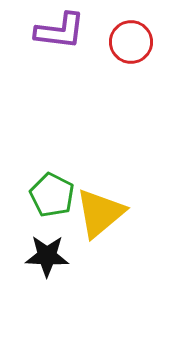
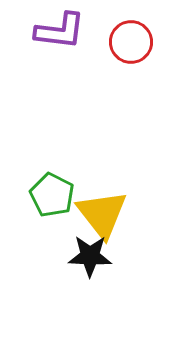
yellow triangle: moved 2 px right, 1 px down; rotated 28 degrees counterclockwise
black star: moved 43 px right
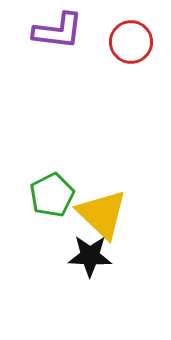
purple L-shape: moved 2 px left
green pentagon: rotated 18 degrees clockwise
yellow triangle: rotated 8 degrees counterclockwise
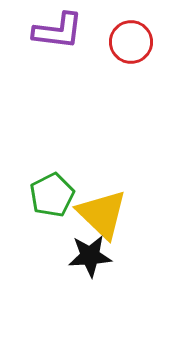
black star: rotated 6 degrees counterclockwise
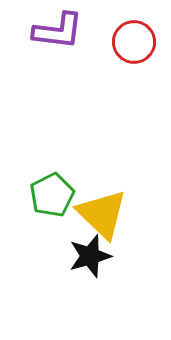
red circle: moved 3 px right
black star: rotated 12 degrees counterclockwise
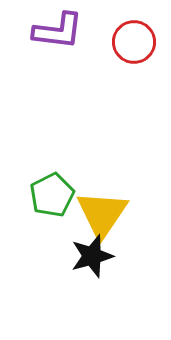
yellow triangle: rotated 20 degrees clockwise
black star: moved 2 px right
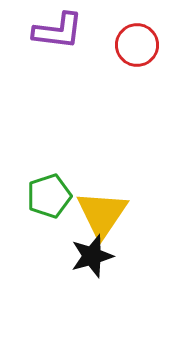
red circle: moved 3 px right, 3 px down
green pentagon: moved 3 px left, 1 px down; rotated 9 degrees clockwise
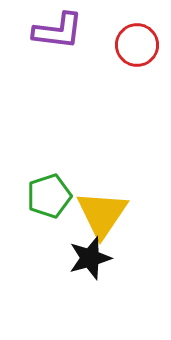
black star: moved 2 px left, 2 px down
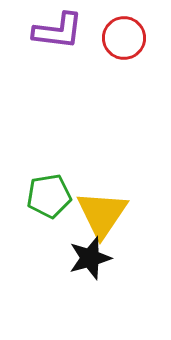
red circle: moved 13 px left, 7 px up
green pentagon: rotated 9 degrees clockwise
